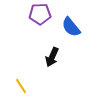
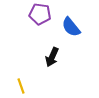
purple pentagon: rotated 10 degrees clockwise
yellow line: rotated 14 degrees clockwise
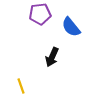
purple pentagon: rotated 15 degrees counterclockwise
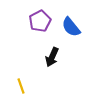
purple pentagon: moved 7 px down; rotated 20 degrees counterclockwise
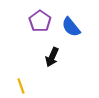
purple pentagon: rotated 10 degrees counterclockwise
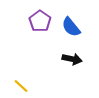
black arrow: moved 20 px right, 2 px down; rotated 102 degrees counterclockwise
yellow line: rotated 28 degrees counterclockwise
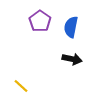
blue semicircle: rotated 50 degrees clockwise
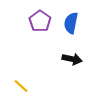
blue semicircle: moved 4 px up
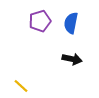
purple pentagon: rotated 20 degrees clockwise
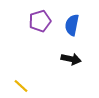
blue semicircle: moved 1 px right, 2 px down
black arrow: moved 1 px left
